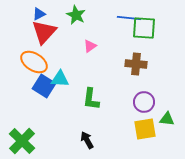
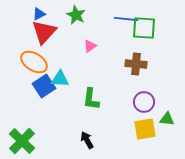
blue line: moved 3 px left, 1 px down
blue square: rotated 25 degrees clockwise
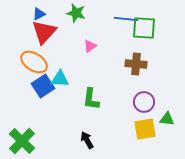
green star: moved 2 px up; rotated 12 degrees counterclockwise
blue square: moved 1 px left
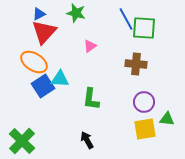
blue line: rotated 55 degrees clockwise
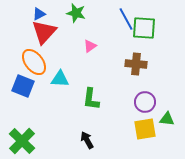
orange ellipse: rotated 20 degrees clockwise
blue square: moved 20 px left; rotated 35 degrees counterclockwise
purple circle: moved 1 px right
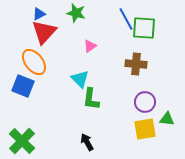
cyan triangle: moved 20 px right; rotated 42 degrees clockwise
black arrow: moved 2 px down
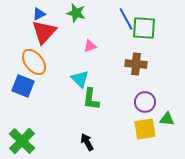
pink triangle: rotated 16 degrees clockwise
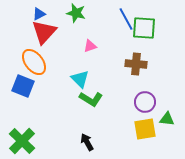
green L-shape: rotated 65 degrees counterclockwise
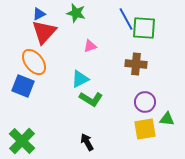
cyan triangle: rotated 48 degrees clockwise
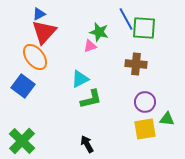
green star: moved 23 px right, 19 px down
orange ellipse: moved 1 px right, 5 px up
blue square: rotated 15 degrees clockwise
green L-shape: rotated 45 degrees counterclockwise
black arrow: moved 2 px down
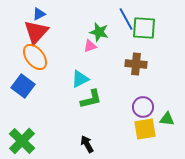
red triangle: moved 8 px left
purple circle: moved 2 px left, 5 px down
